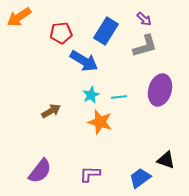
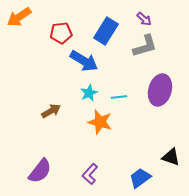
cyan star: moved 2 px left, 2 px up
black triangle: moved 5 px right, 3 px up
purple L-shape: rotated 50 degrees counterclockwise
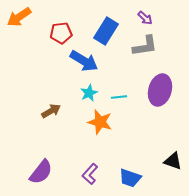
purple arrow: moved 1 px right, 1 px up
gray L-shape: rotated 8 degrees clockwise
black triangle: moved 2 px right, 4 px down
purple semicircle: moved 1 px right, 1 px down
blue trapezoid: moved 10 px left; rotated 125 degrees counterclockwise
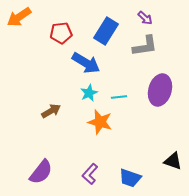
blue arrow: moved 2 px right, 2 px down
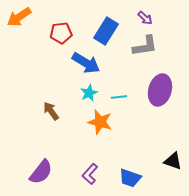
brown arrow: rotated 96 degrees counterclockwise
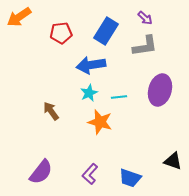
blue arrow: moved 5 px right, 2 px down; rotated 140 degrees clockwise
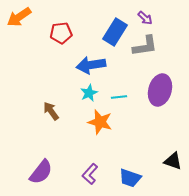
blue rectangle: moved 9 px right, 1 px down
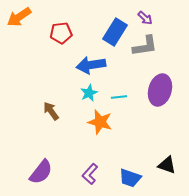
black triangle: moved 6 px left, 4 px down
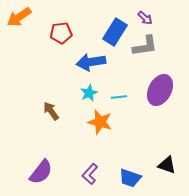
blue arrow: moved 3 px up
purple ellipse: rotated 12 degrees clockwise
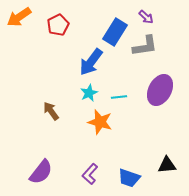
purple arrow: moved 1 px right, 1 px up
red pentagon: moved 3 px left, 8 px up; rotated 20 degrees counterclockwise
blue arrow: rotated 44 degrees counterclockwise
black triangle: rotated 24 degrees counterclockwise
blue trapezoid: moved 1 px left
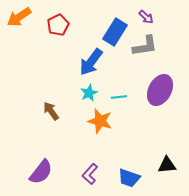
orange star: moved 1 px up
